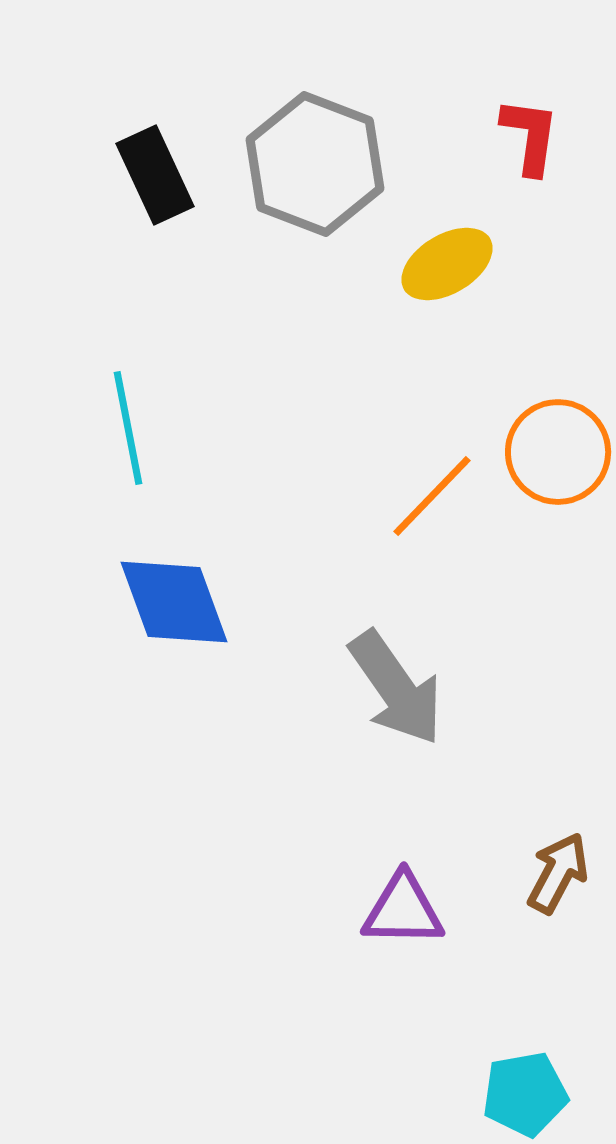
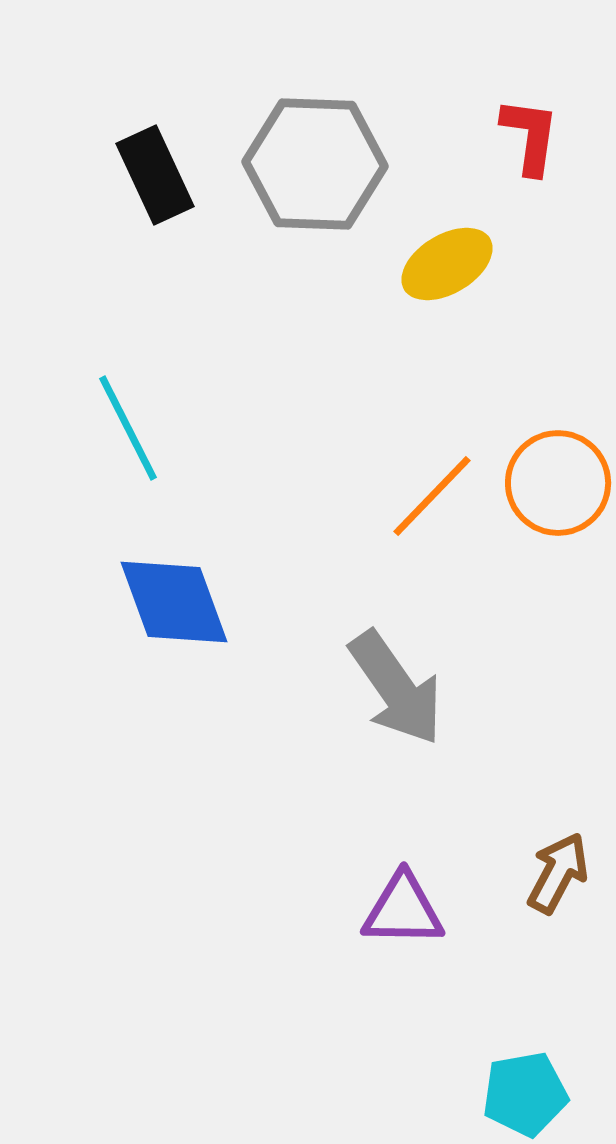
gray hexagon: rotated 19 degrees counterclockwise
cyan line: rotated 16 degrees counterclockwise
orange circle: moved 31 px down
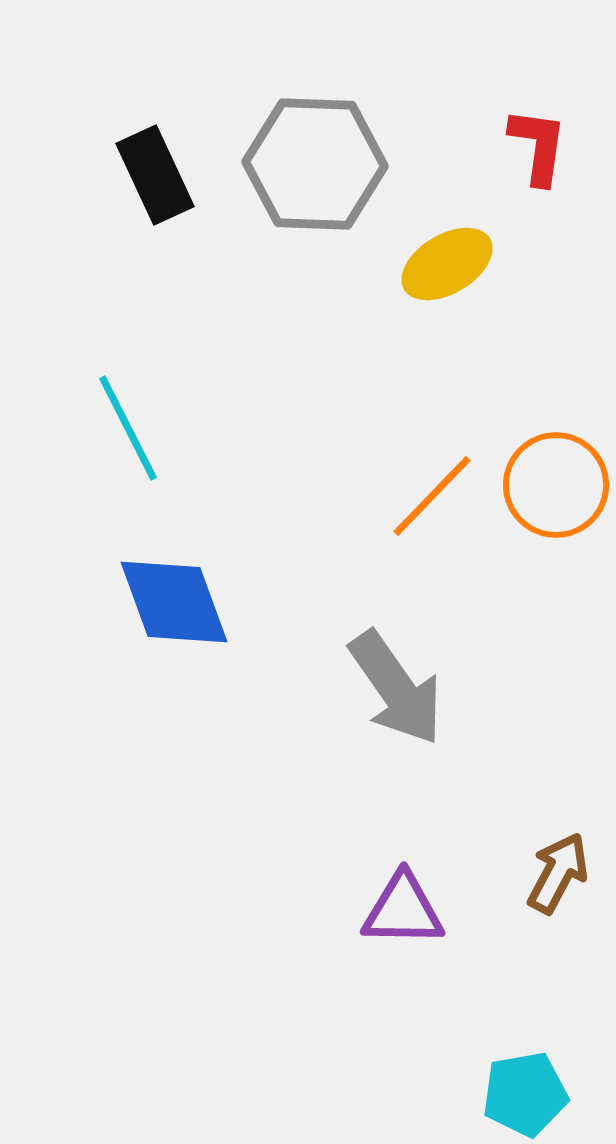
red L-shape: moved 8 px right, 10 px down
orange circle: moved 2 px left, 2 px down
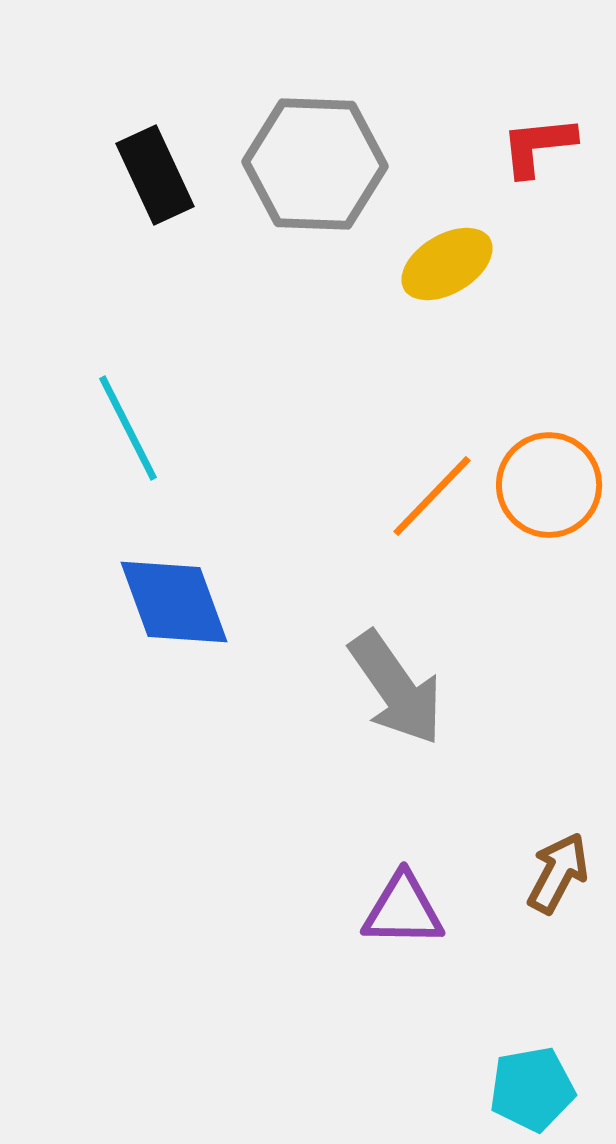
red L-shape: rotated 104 degrees counterclockwise
orange circle: moved 7 px left
cyan pentagon: moved 7 px right, 5 px up
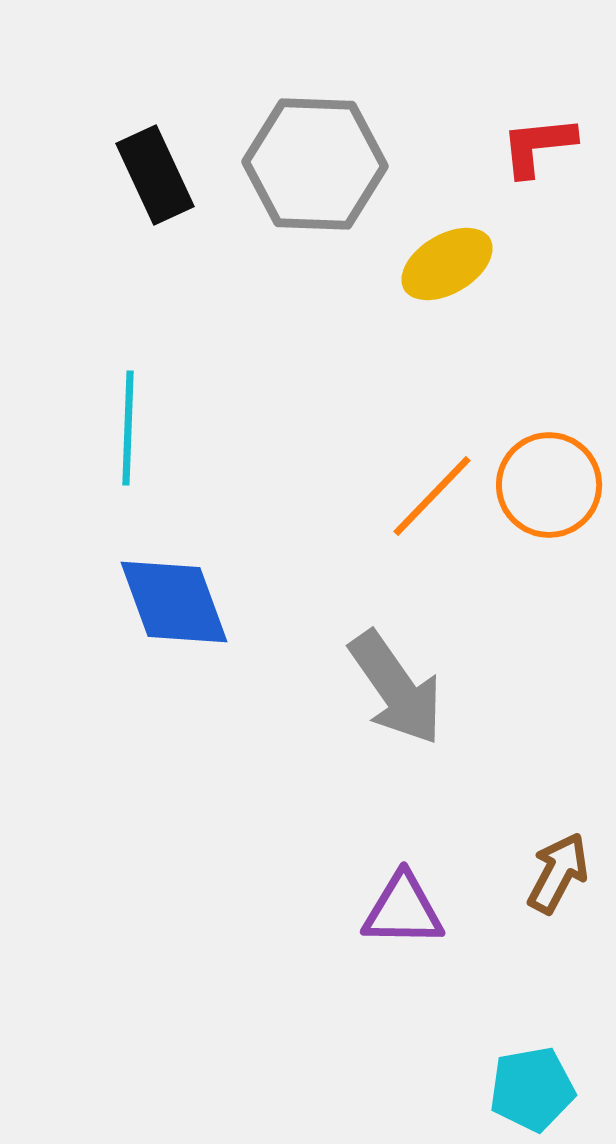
cyan line: rotated 29 degrees clockwise
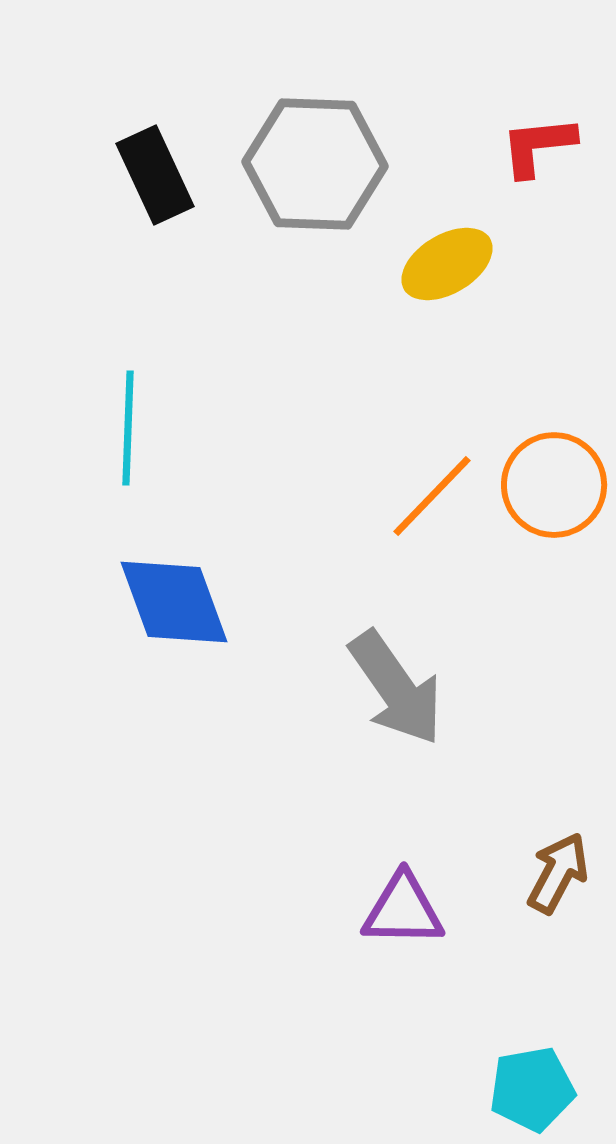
orange circle: moved 5 px right
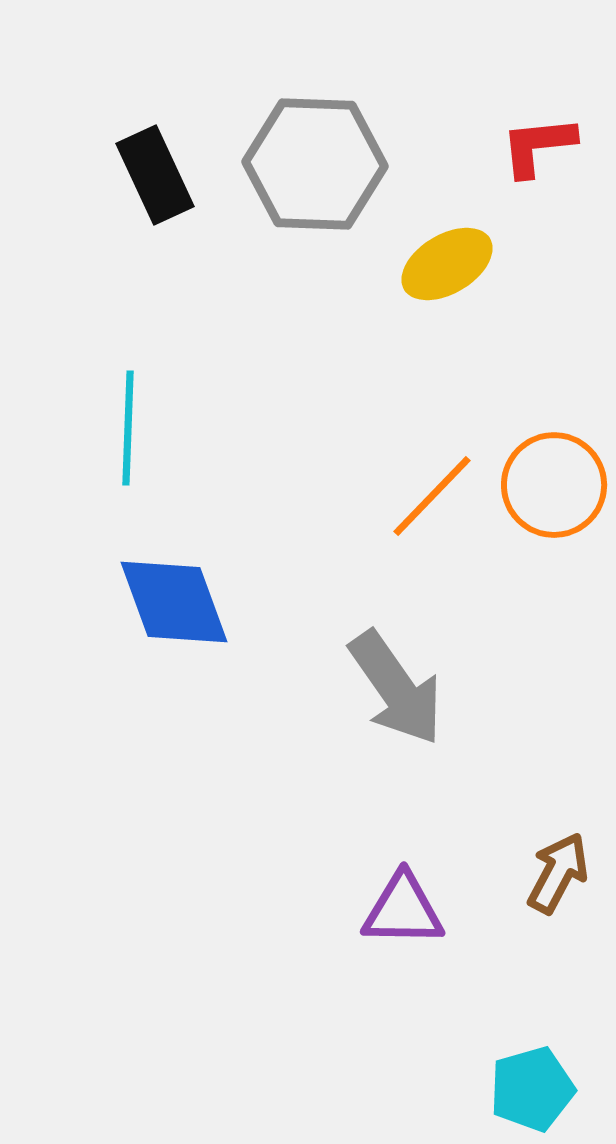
cyan pentagon: rotated 6 degrees counterclockwise
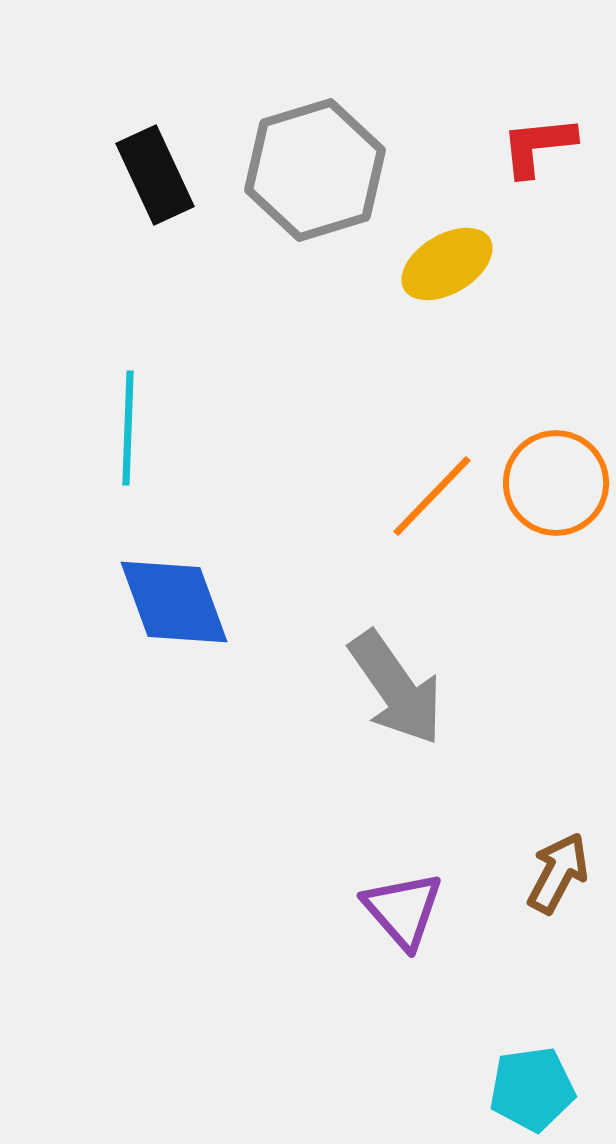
gray hexagon: moved 6 px down; rotated 19 degrees counterclockwise
orange circle: moved 2 px right, 2 px up
purple triangle: rotated 48 degrees clockwise
cyan pentagon: rotated 8 degrees clockwise
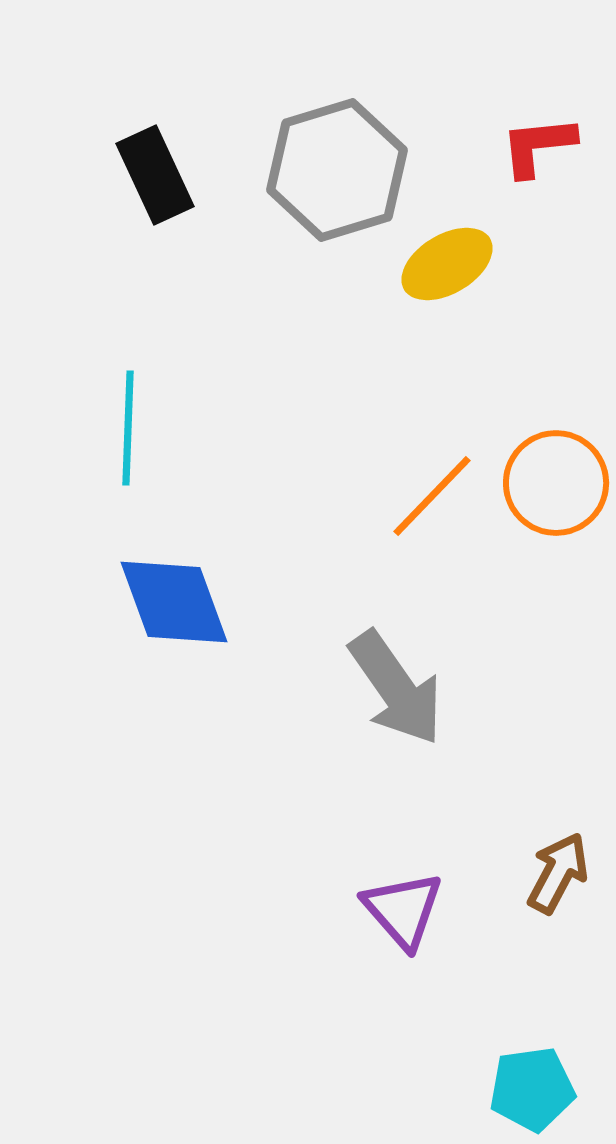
gray hexagon: moved 22 px right
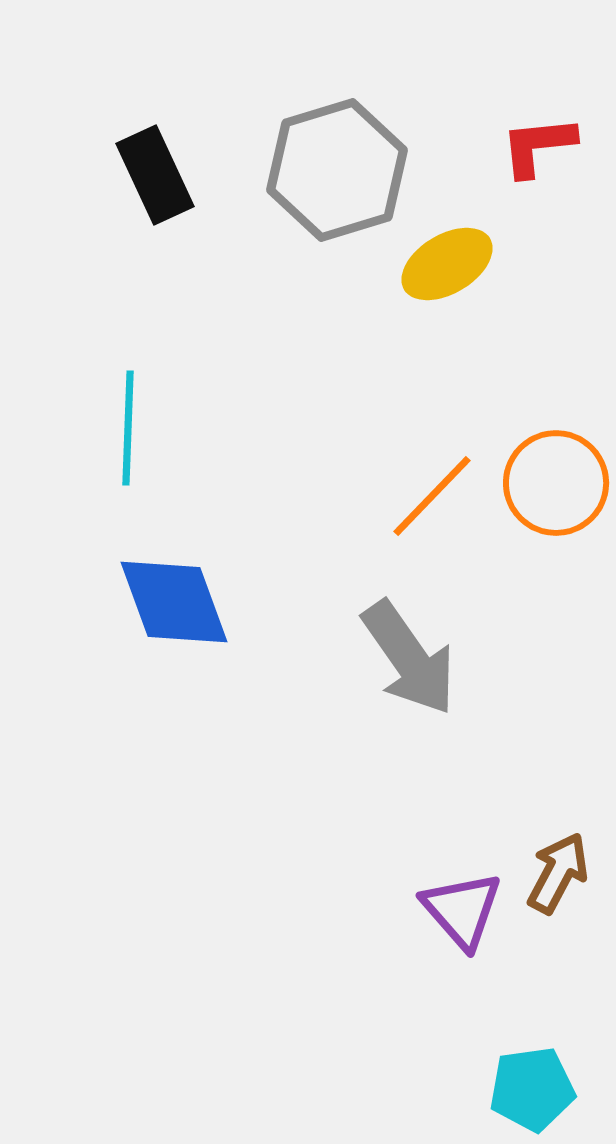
gray arrow: moved 13 px right, 30 px up
purple triangle: moved 59 px right
